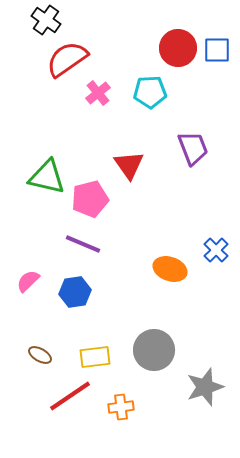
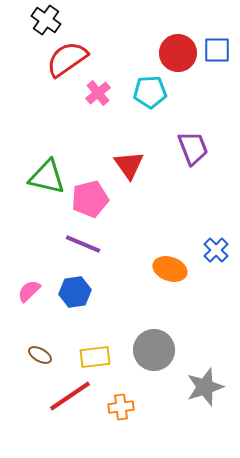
red circle: moved 5 px down
pink semicircle: moved 1 px right, 10 px down
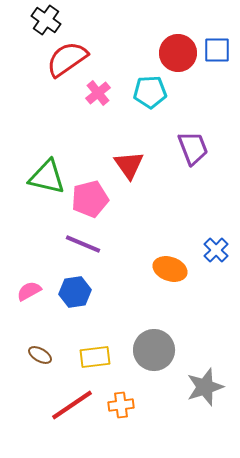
pink semicircle: rotated 15 degrees clockwise
red line: moved 2 px right, 9 px down
orange cross: moved 2 px up
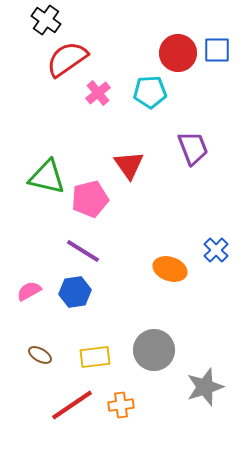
purple line: moved 7 px down; rotated 9 degrees clockwise
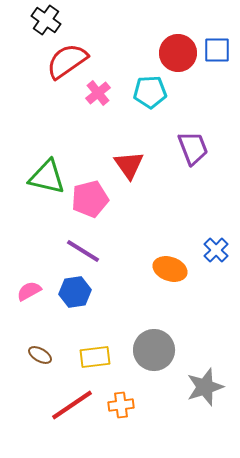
red semicircle: moved 2 px down
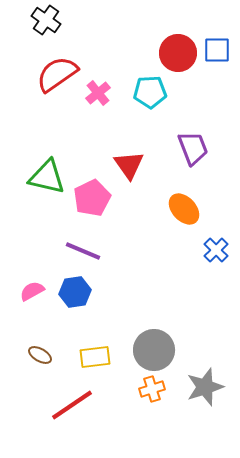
red semicircle: moved 10 px left, 13 px down
pink pentagon: moved 2 px right, 1 px up; rotated 12 degrees counterclockwise
purple line: rotated 9 degrees counterclockwise
orange ellipse: moved 14 px right, 60 px up; rotated 28 degrees clockwise
pink semicircle: moved 3 px right
orange cross: moved 31 px right, 16 px up; rotated 10 degrees counterclockwise
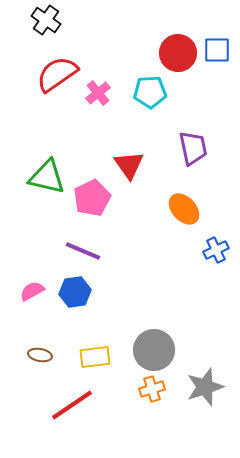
purple trapezoid: rotated 9 degrees clockwise
blue cross: rotated 20 degrees clockwise
brown ellipse: rotated 20 degrees counterclockwise
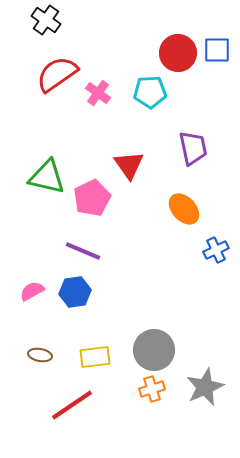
pink cross: rotated 15 degrees counterclockwise
gray star: rotated 6 degrees counterclockwise
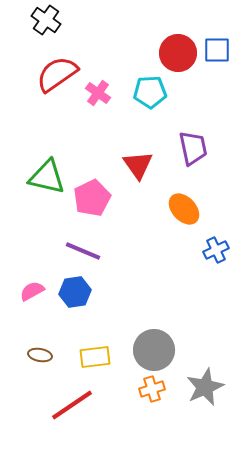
red triangle: moved 9 px right
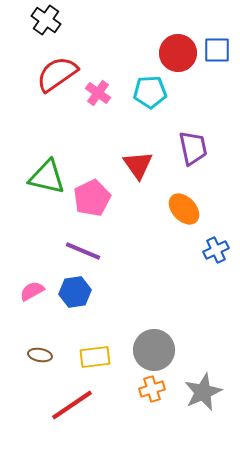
gray star: moved 2 px left, 5 px down
